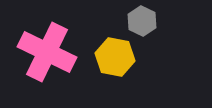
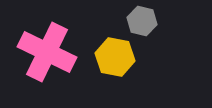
gray hexagon: rotated 12 degrees counterclockwise
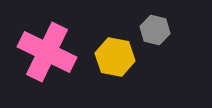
gray hexagon: moved 13 px right, 9 px down
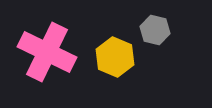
yellow hexagon: rotated 12 degrees clockwise
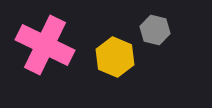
pink cross: moved 2 px left, 7 px up
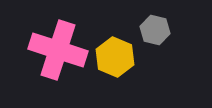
pink cross: moved 13 px right, 5 px down; rotated 8 degrees counterclockwise
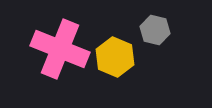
pink cross: moved 2 px right, 1 px up; rotated 4 degrees clockwise
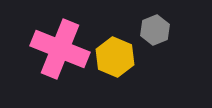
gray hexagon: rotated 24 degrees clockwise
